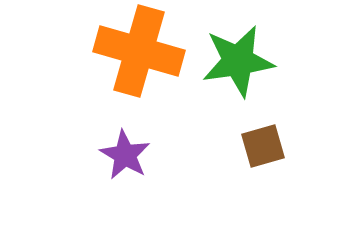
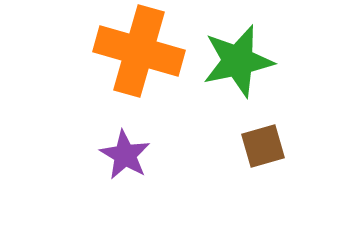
green star: rotated 4 degrees counterclockwise
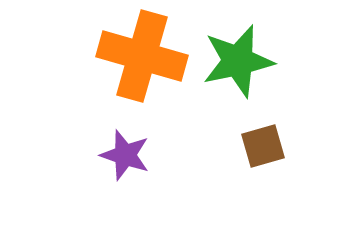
orange cross: moved 3 px right, 5 px down
purple star: rotated 12 degrees counterclockwise
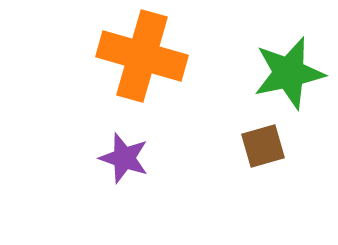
green star: moved 51 px right, 12 px down
purple star: moved 1 px left, 3 px down
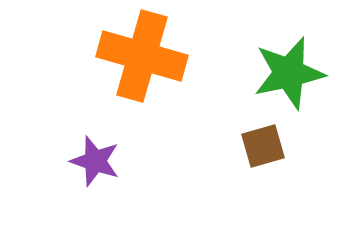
purple star: moved 29 px left, 3 px down
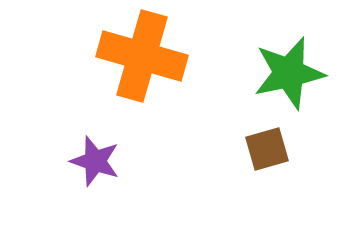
brown square: moved 4 px right, 3 px down
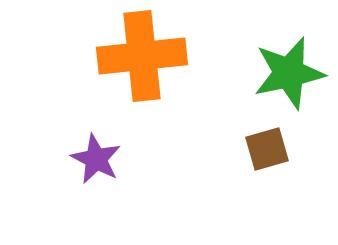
orange cross: rotated 22 degrees counterclockwise
purple star: moved 1 px right, 2 px up; rotated 9 degrees clockwise
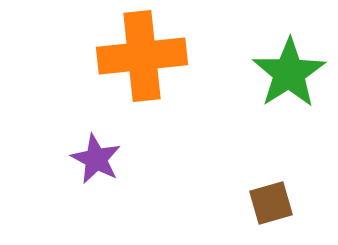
green star: rotated 20 degrees counterclockwise
brown square: moved 4 px right, 54 px down
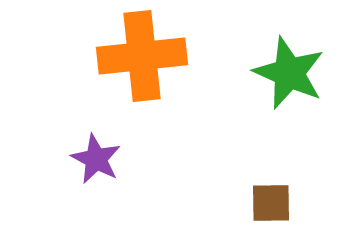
green star: rotated 16 degrees counterclockwise
brown square: rotated 15 degrees clockwise
